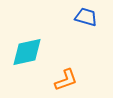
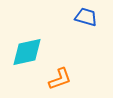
orange L-shape: moved 6 px left, 1 px up
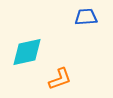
blue trapezoid: rotated 20 degrees counterclockwise
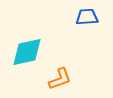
blue trapezoid: moved 1 px right
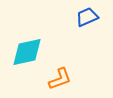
blue trapezoid: rotated 20 degrees counterclockwise
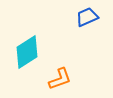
cyan diamond: rotated 20 degrees counterclockwise
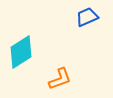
cyan diamond: moved 6 px left
